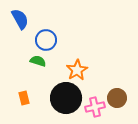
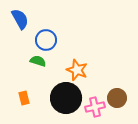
orange star: rotated 20 degrees counterclockwise
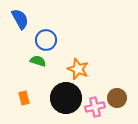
orange star: moved 1 px right, 1 px up
